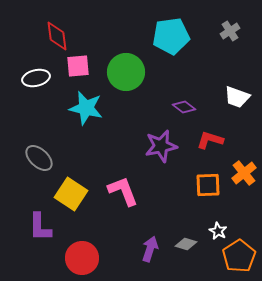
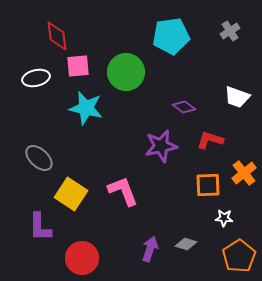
white star: moved 6 px right, 13 px up; rotated 24 degrees counterclockwise
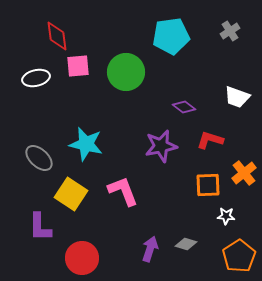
cyan star: moved 36 px down
white star: moved 2 px right, 2 px up
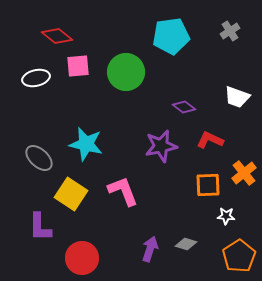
red diamond: rotated 44 degrees counterclockwise
red L-shape: rotated 8 degrees clockwise
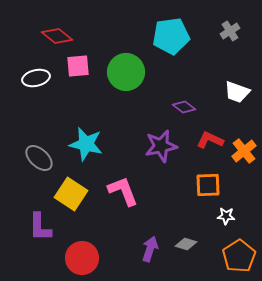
white trapezoid: moved 5 px up
orange cross: moved 22 px up
